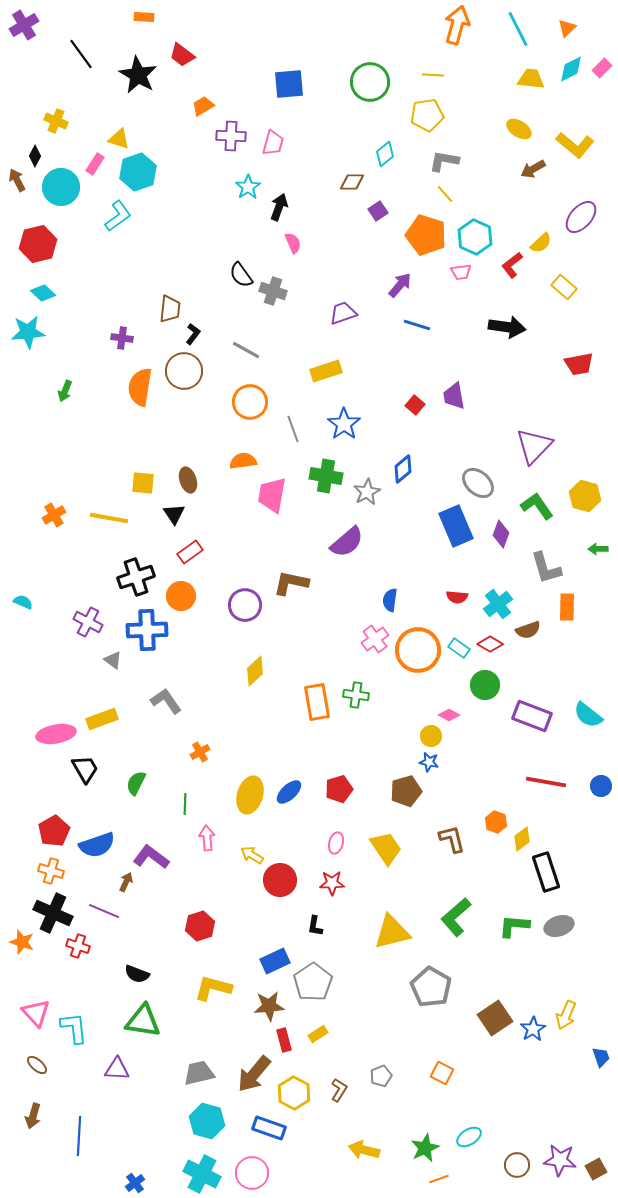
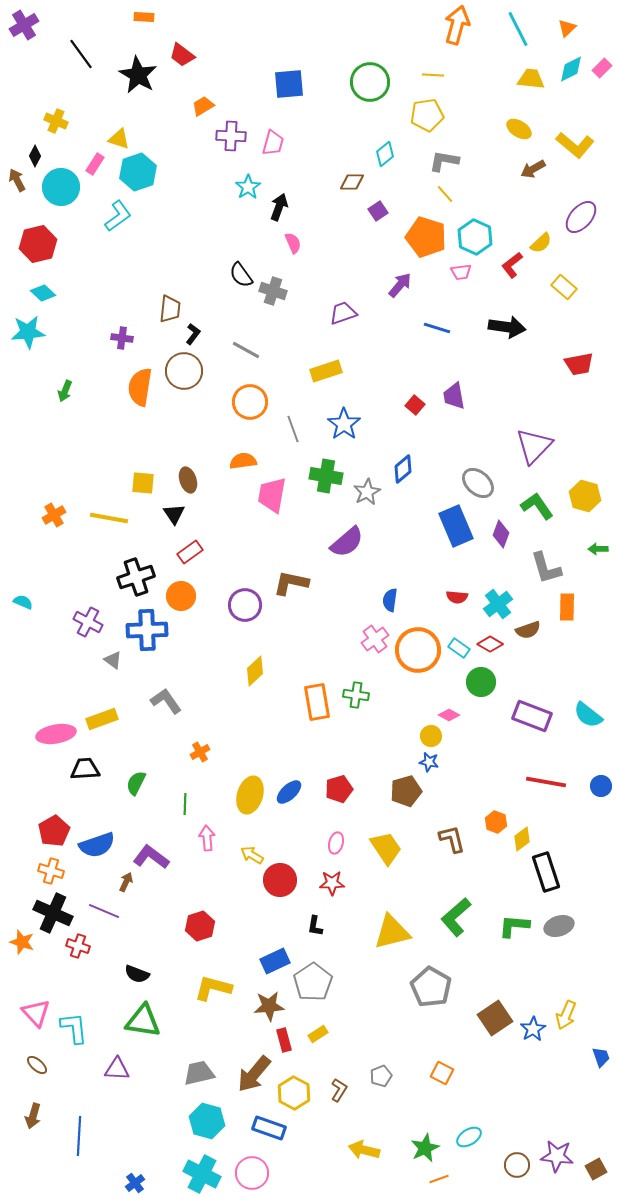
orange pentagon at (426, 235): moved 2 px down
blue line at (417, 325): moved 20 px right, 3 px down
green circle at (485, 685): moved 4 px left, 3 px up
black trapezoid at (85, 769): rotated 64 degrees counterclockwise
purple star at (560, 1160): moved 3 px left, 4 px up
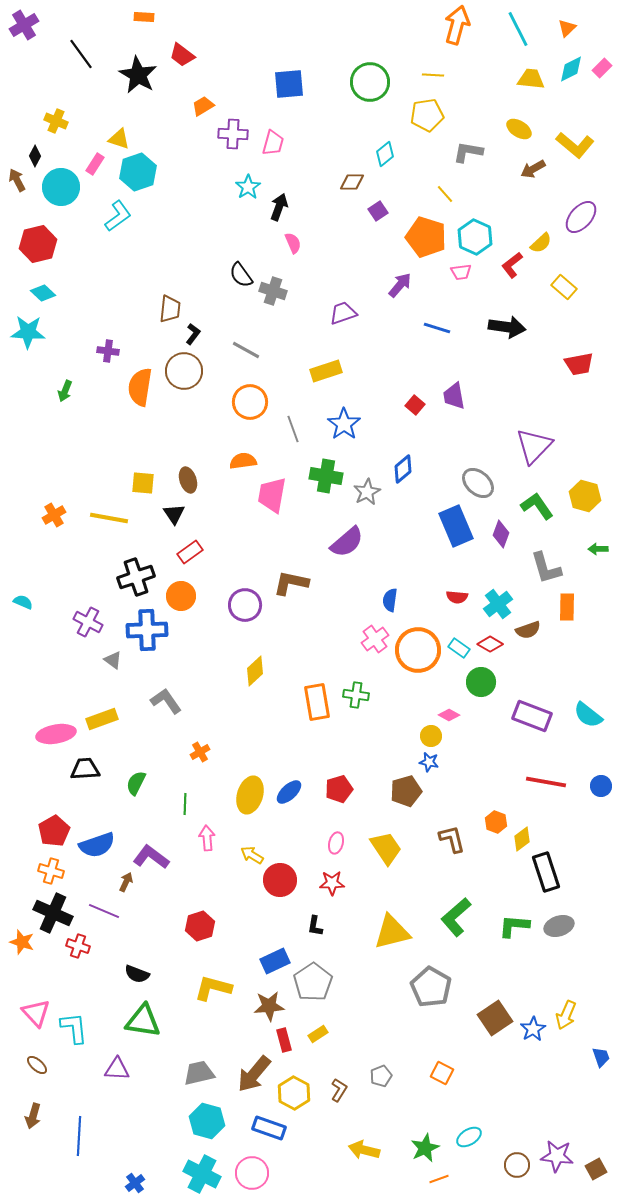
purple cross at (231, 136): moved 2 px right, 2 px up
gray L-shape at (444, 161): moved 24 px right, 9 px up
cyan star at (28, 332): rotated 8 degrees clockwise
purple cross at (122, 338): moved 14 px left, 13 px down
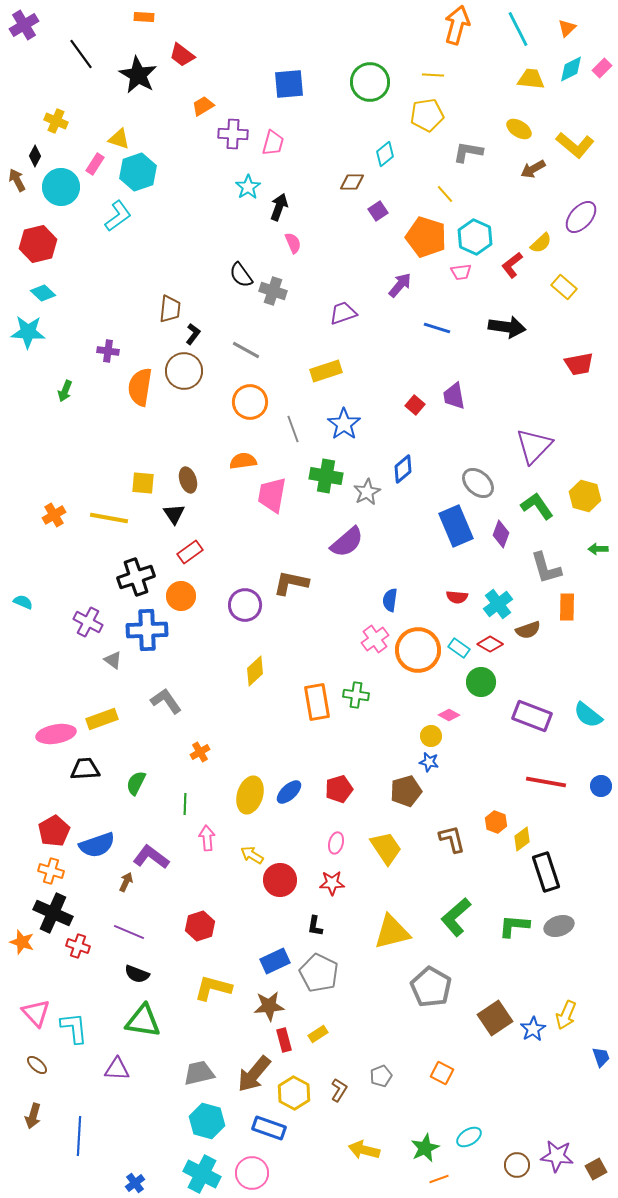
purple line at (104, 911): moved 25 px right, 21 px down
gray pentagon at (313, 982): moved 6 px right, 9 px up; rotated 12 degrees counterclockwise
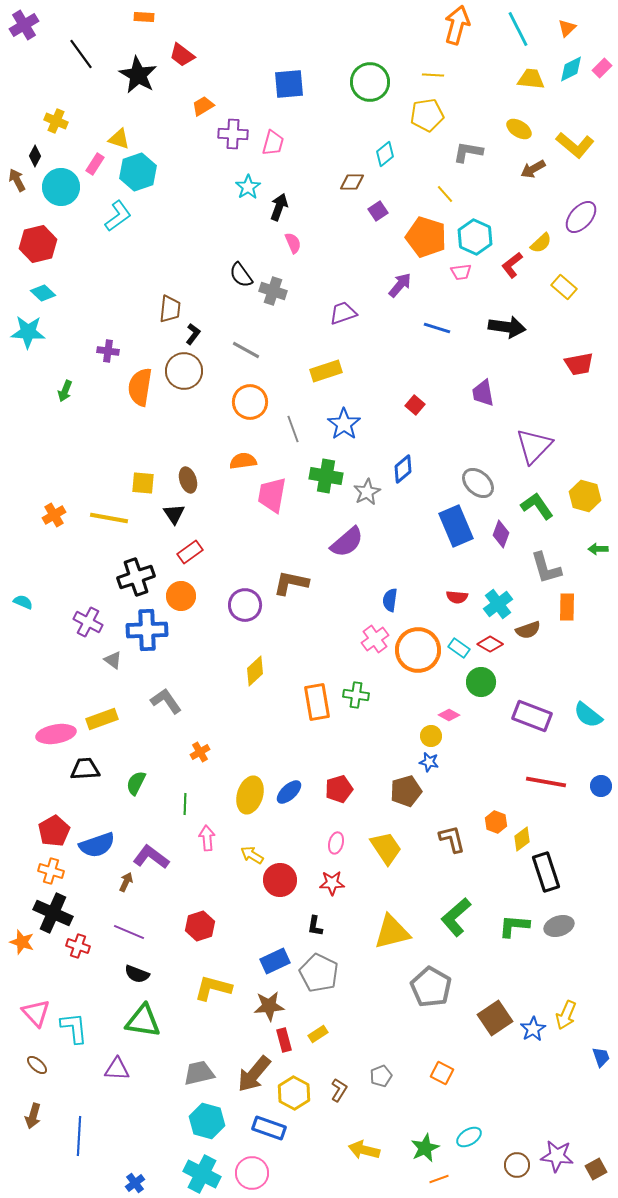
purple trapezoid at (454, 396): moved 29 px right, 3 px up
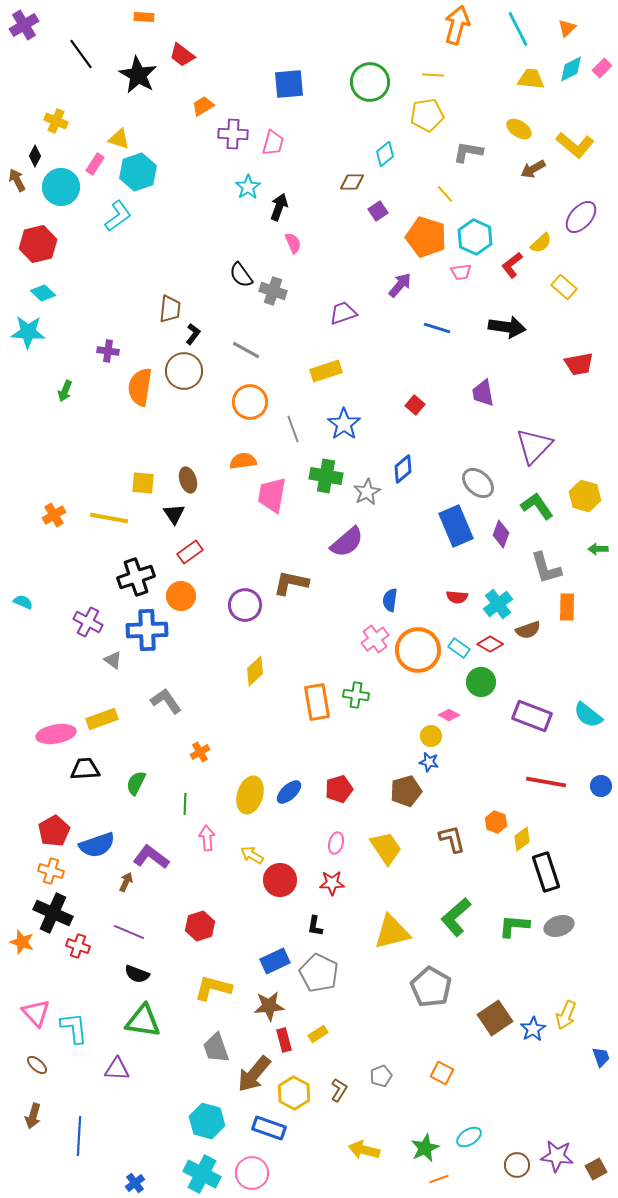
gray trapezoid at (199, 1073): moved 17 px right, 25 px up; rotated 96 degrees counterclockwise
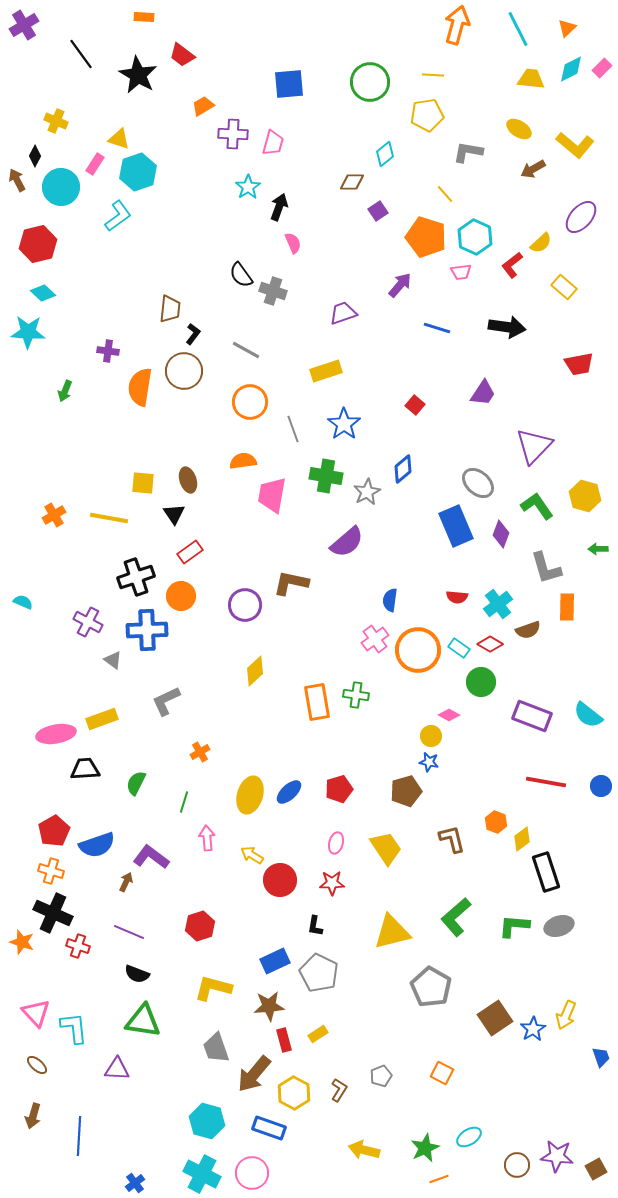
purple trapezoid at (483, 393): rotated 136 degrees counterclockwise
gray L-shape at (166, 701): rotated 80 degrees counterclockwise
green line at (185, 804): moved 1 px left, 2 px up; rotated 15 degrees clockwise
